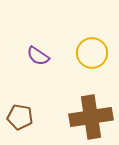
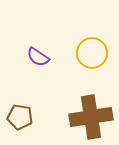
purple semicircle: moved 1 px down
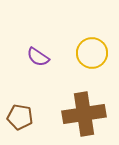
brown cross: moved 7 px left, 3 px up
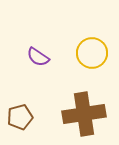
brown pentagon: rotated 25 degrees counterclockwise
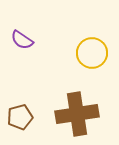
purple semicircle: moved 16 px left, 17 px up
brown cross: moved 7 px left
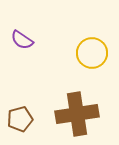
brown pentagon: moved 2 px down
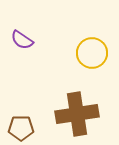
brown pentagon: moved 1 px right, 9 px down; rotated 15 degrees clockwise
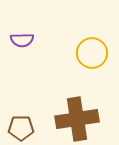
purple semicircle: rotated 35 degrees counterclockwise
brown cross: moved 5 px down
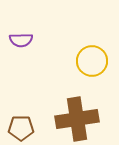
purple semicircle: moved 1 px left
yellow circle: moved 8 px down
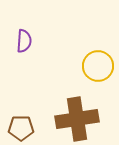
purple semicircle: moved 3 px right, 1 px down; rotated 85 degrees counterclockwise
yellow circle: moved 6 px right, 5 px down
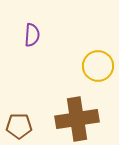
purple semicircle: moved 8 px right, 6 px up
brown pentagon: moved 2 px left, 2 px up
